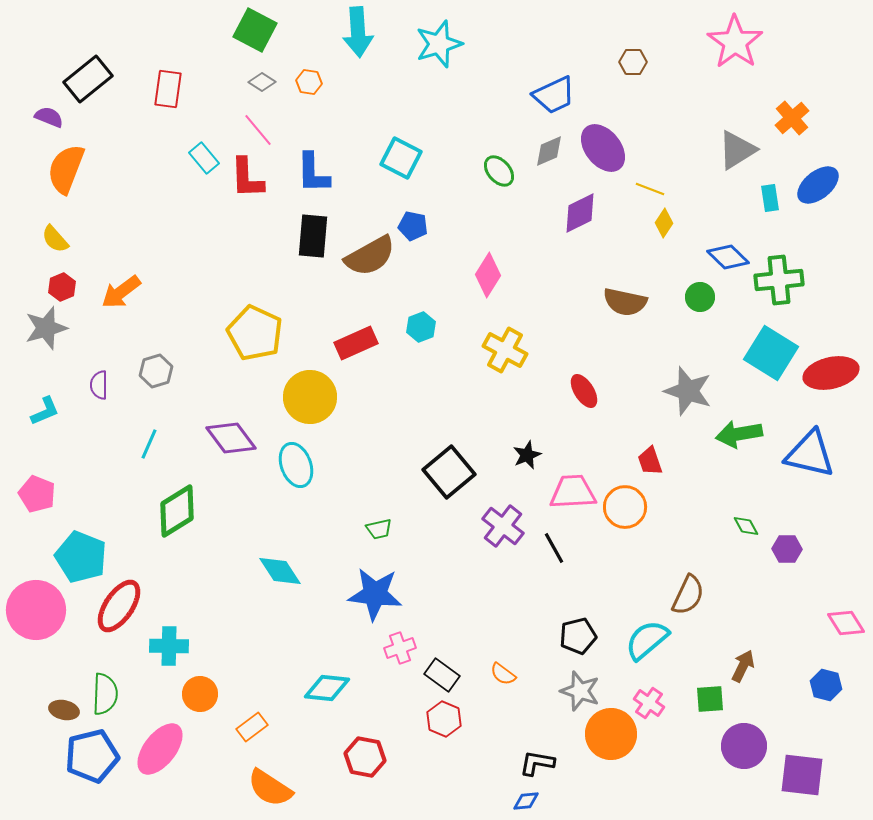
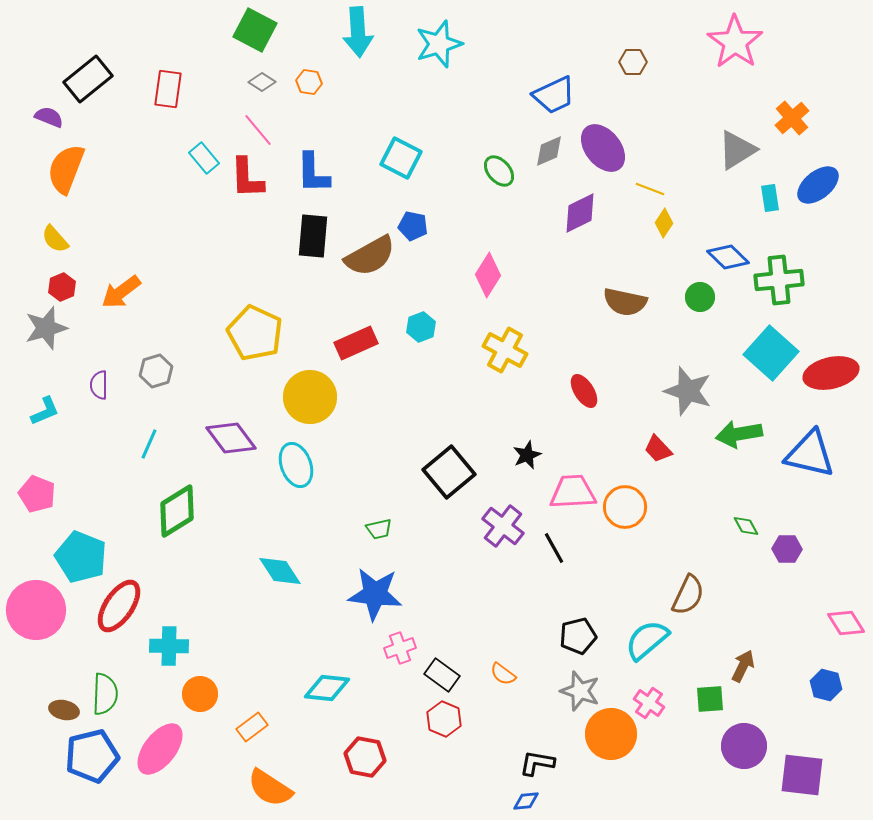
cyan square at (771, 353): rotated 10 degrees clockwise
red trapezoid at (650, 461): moved 8 px right, 12 px up; rotated 24 degrees counterclockwise
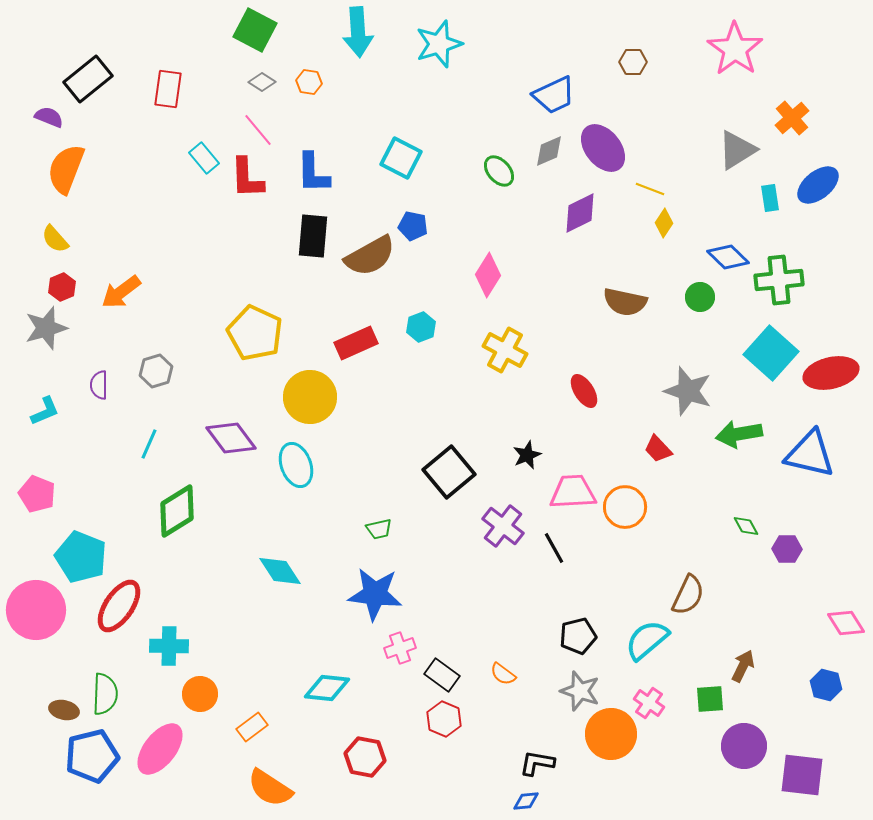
pink star at (735, 42): moved 7 px down
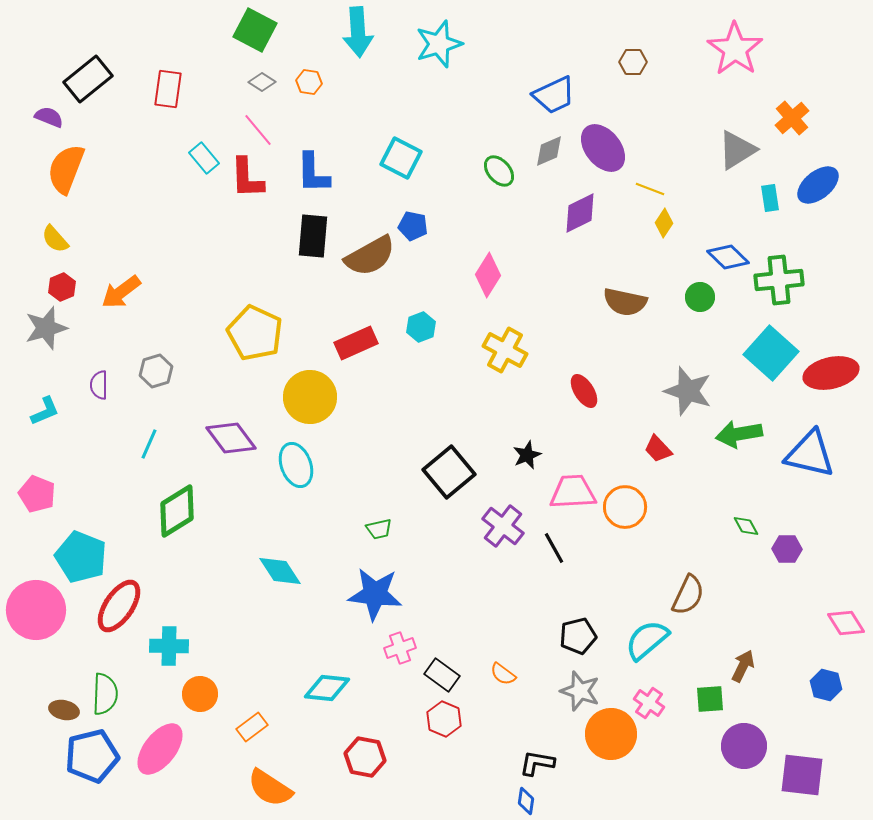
blue diamond at (526, 801): rotated 76 degrees counterclockwise
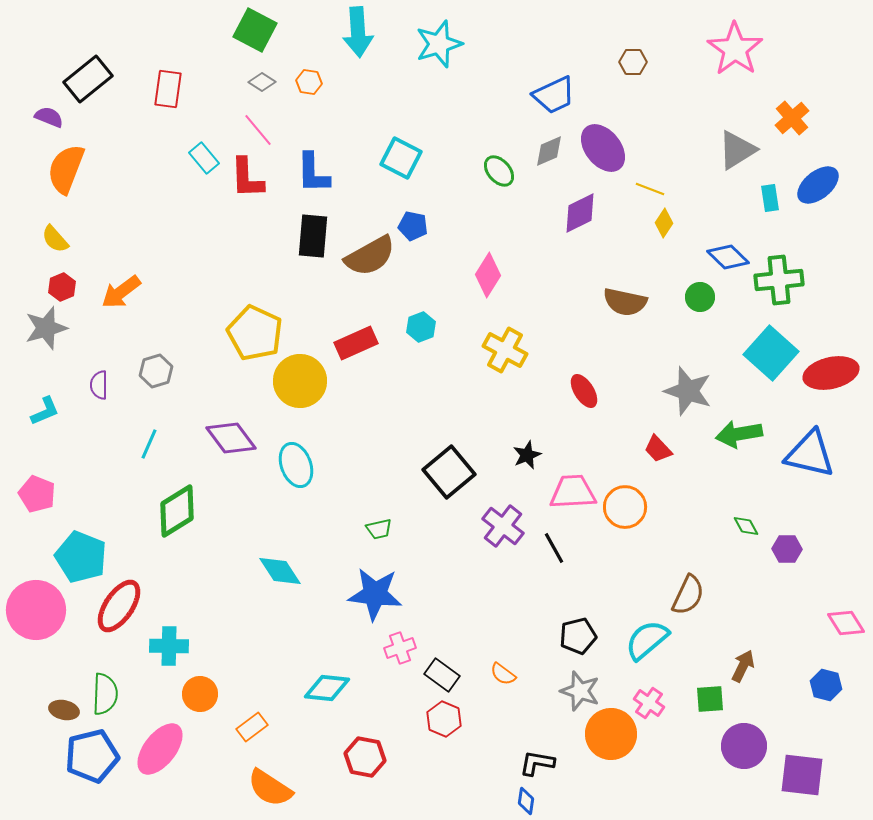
yellow circle at (310, 397): moved 10 px left, 16 px up
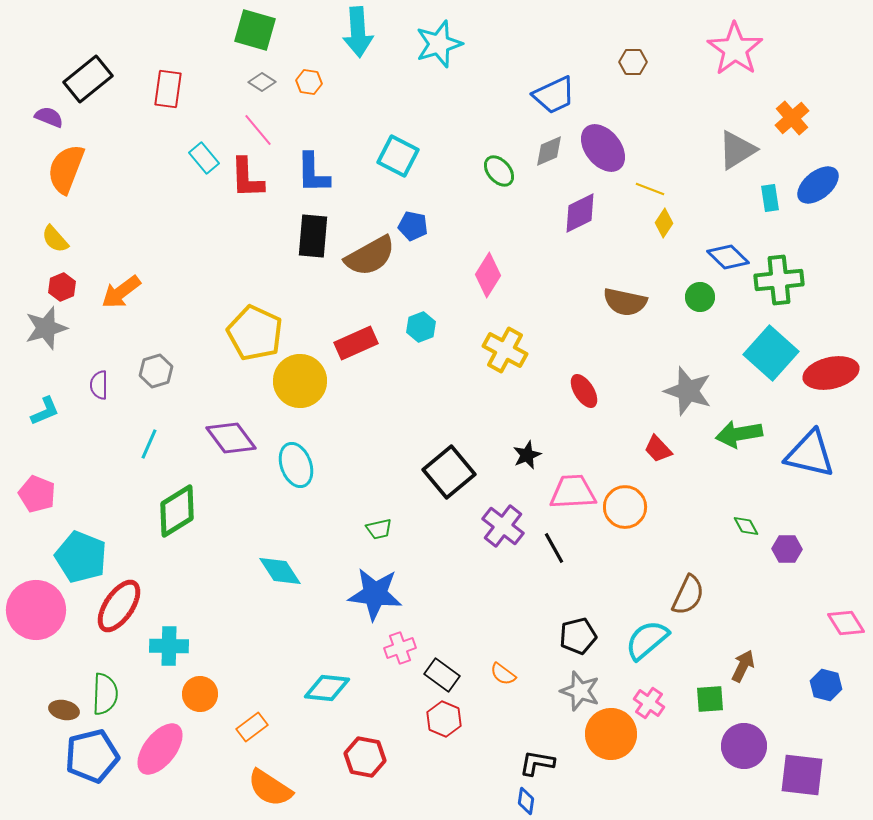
green square at (255, 30): rotated 12 degrees counterclockwise
cyan square at (401, 158): moved 3 px left, 2 px up
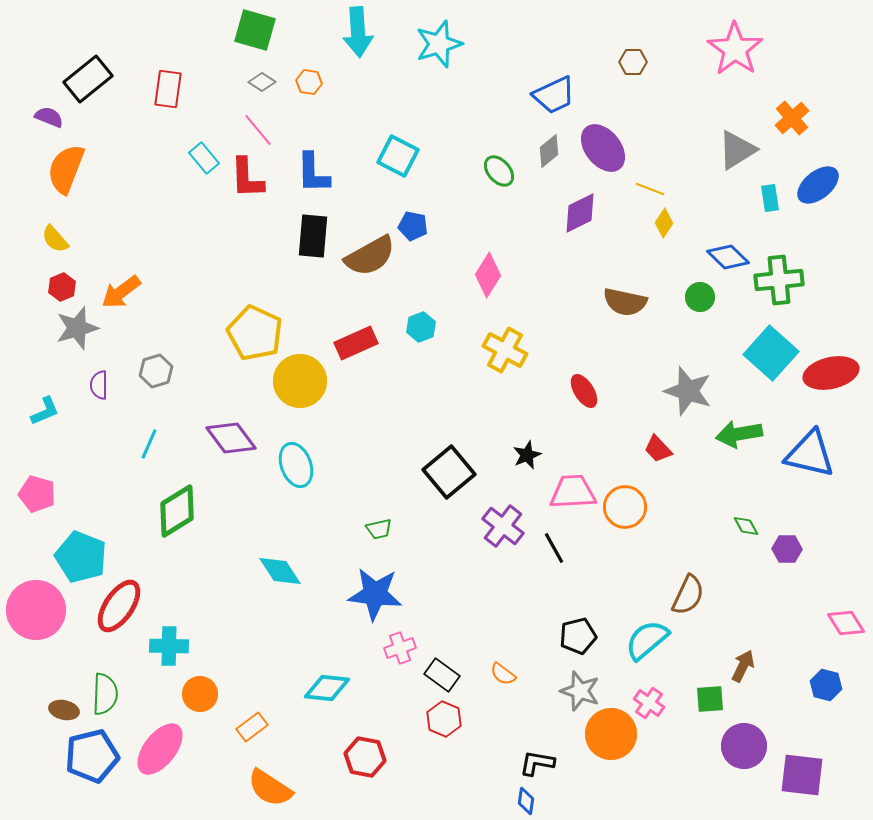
gray diamond at (549, 151): rotated 16 degrees counterclockwise
gray star at (46, 328): moved 31 px right
pink pentagon at (37, 494): rotated 6 degrees counterclockwise
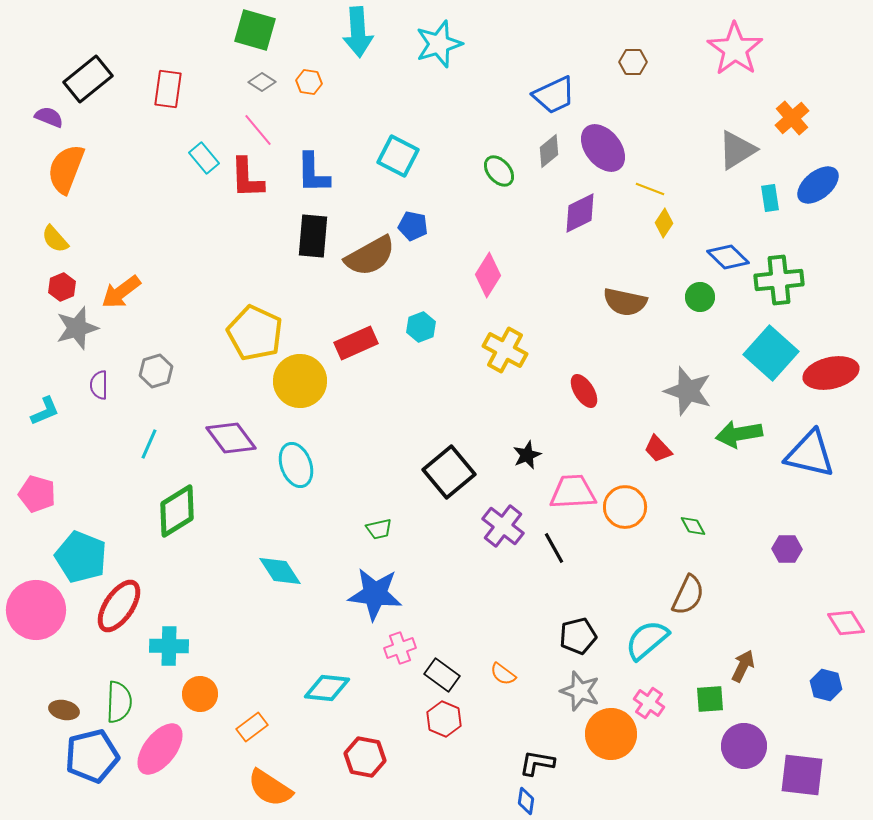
green diamond at (746, 526): moved 53 px left
green semicircle at (105, 694): moved 14 px right, 8 px down
